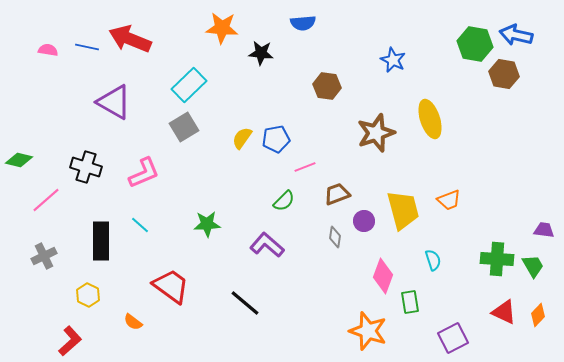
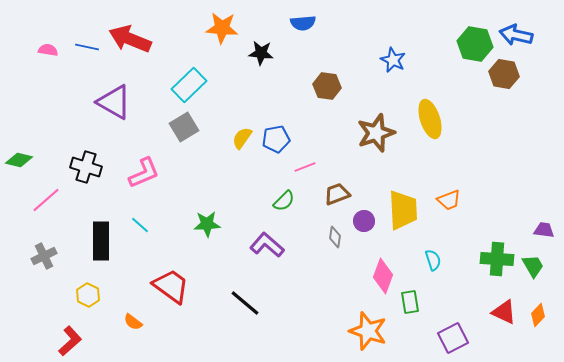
yellow trapezoid at (403, 210): rotated 12 degrees clockwise
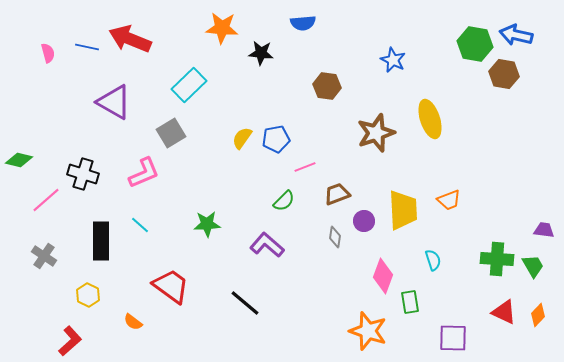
pink semicircle at (48, 50): moved 3 px down; rotated 66 degrees clockwise
gray square at (184, 127): moved 13 px left, 6 px down
black cross at (86, 167): moved 3 px left, 7 px down
gray cross at (44, 256): rotated 30 degrees counterclockwise
purple square at (453, 338): rotated 28 degrees clockwise
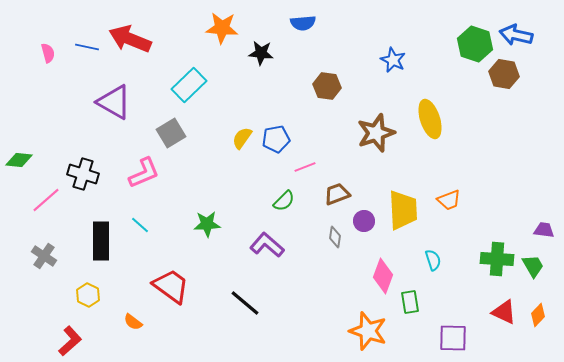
green hexagon at (475, 44): rotated 8 degrees clockwise
green diamond at (19, 160): rotated 8 degrees counterclockwise
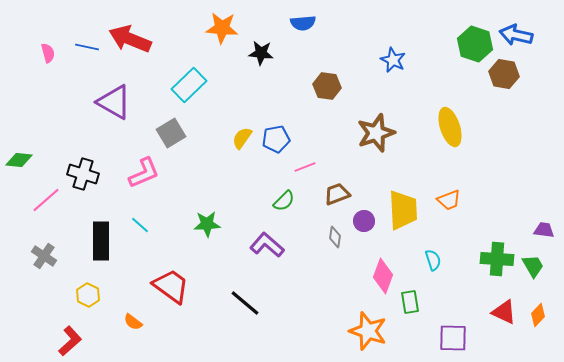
yellow ellipse at (430, 119): moved 20 px right, 8 px down
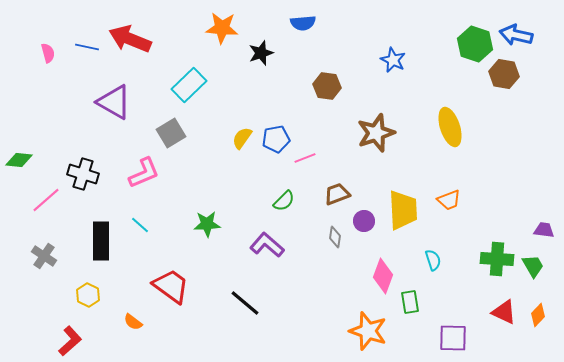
black star at (261, 53): rotated 25 degrees counterclockwise
pink line at (305, 167): moved 9 px up
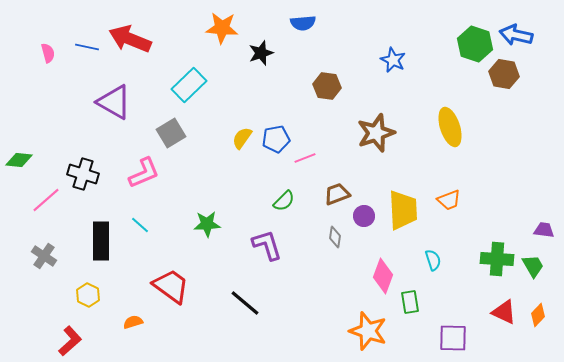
purple circle at (364, 221): moved 5 px up
purple L-shape at (267, 245): rotated 32 degrees clockwise
orange semicircle at (133, 322): rotated 126 degrees clockwise
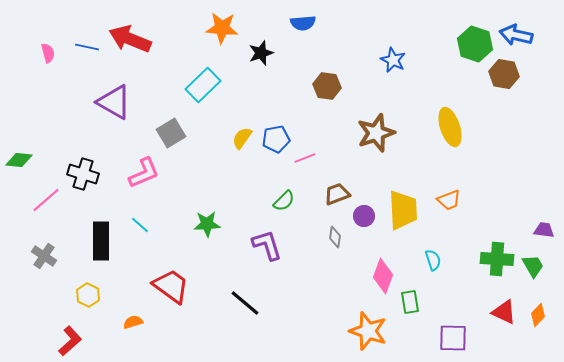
cyan rectangle at (189, 85): moved 14 px right
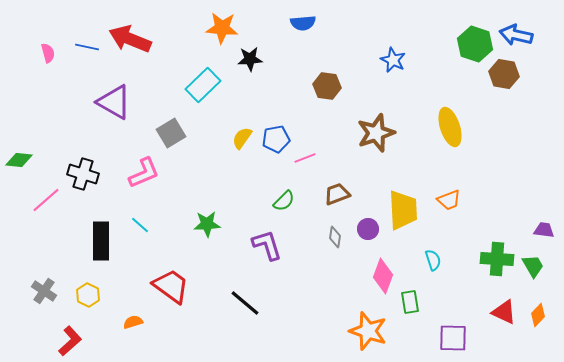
black star at (261, 53): moved 11 px left, 6 px down; rotated 15 degrees clockwise
purple circle at (364, 216): moved 4 px right, 13 px down
gray cross at (44, 256): moved 35 px down
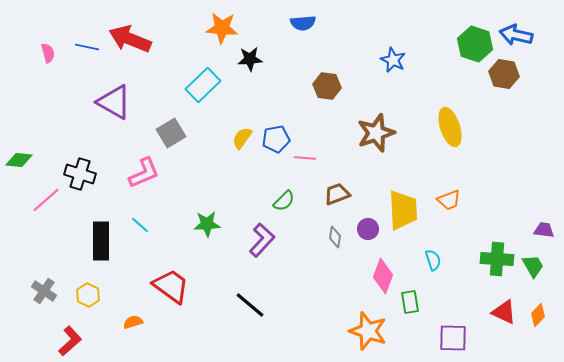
pink line at (305, 158): rotated 25 degrees clockwise
black cross at (83, 174): moved 3 px left
purple L-shape at (267, 245): moved 5 px left, 5 px up; rotated 60 degrees clockwise
black line at (245, 303): moved 5 px right, 2 px down
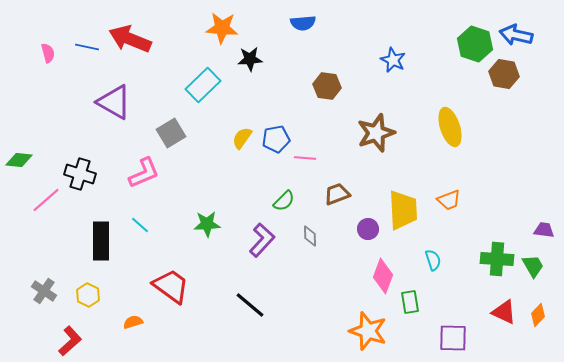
gray diamond at (335, 237): moved 25 px left, 1 px up; rotated 10 degrees counterclockwise
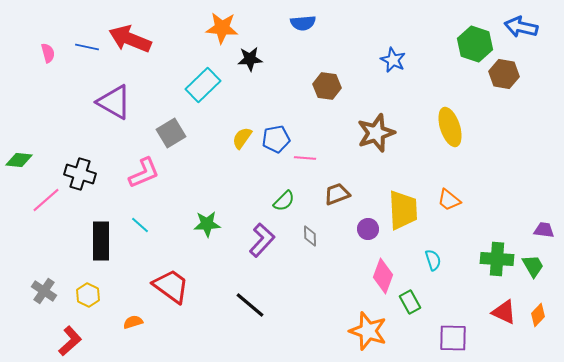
blue arrow at (516, 35): moved 5 px right, 8 px up
orange trapezoid at (449, 200): rotated 60 degrees clockwise
green rectangle at (410, 302): rotated 20 degrees counterclockwise
